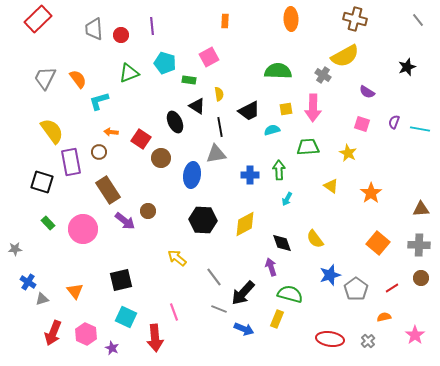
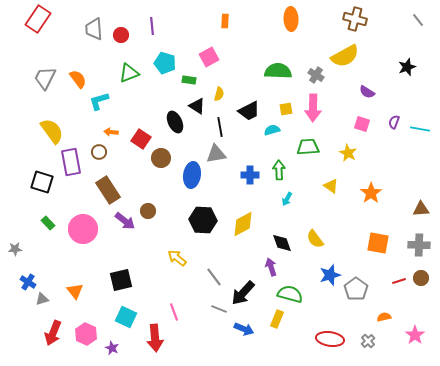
red rectangle at (38, 19): rotated 12 degrees counterclockwise
gray cross at (323, 75): moved 7 px left
yellow semicircle at (219, 94): rotated 24 degrees clockwise
yellow diamond at (245, 224): moved 2 px left
orange square at (378, 243): rotated 30 degrees counterclockwise
red line at (392, 288): moved 7 px right, 7 px up; rotated 16 degrees clockwise
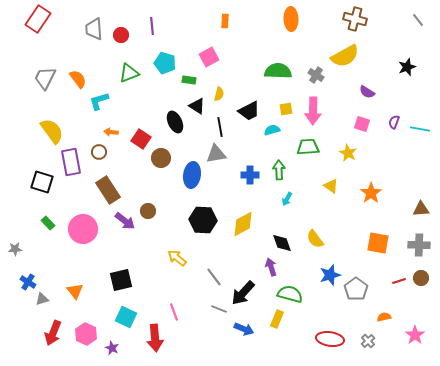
pink arrow at (313, 108): moved 3 px down
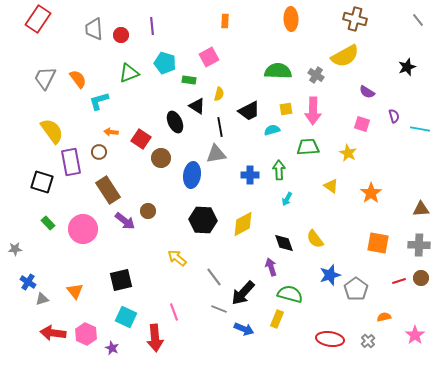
purple semicircle at (394, 122): moved 6 px up; rotated 144 degrees clockwise
black diamond at (282, 243): moved 2 px right
red arrow at (53, 333): rotated 75 degrees clockwise
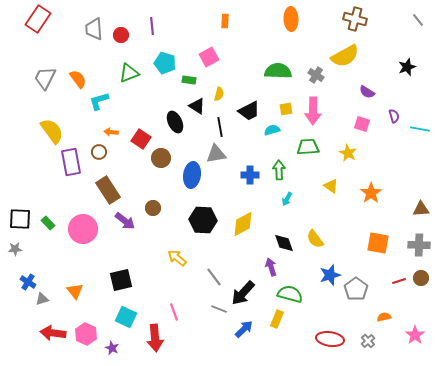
black square at (42, 182): moved 22 px left, 37 px down; rotated 15 degrees counterclockwise
brown circle at (148, 211): moved 5 px right, 3 px up
blue arrow at (244, 329): rotated 66 degrees counterclockwise
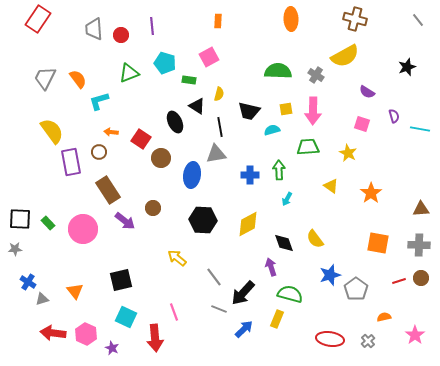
orange rectangle at (225, 21): moved 7 px left
black trapezoid at (249, 111): rotated 40 degrees clockwise
yellow diamond at (243, 224): moved 5 px right
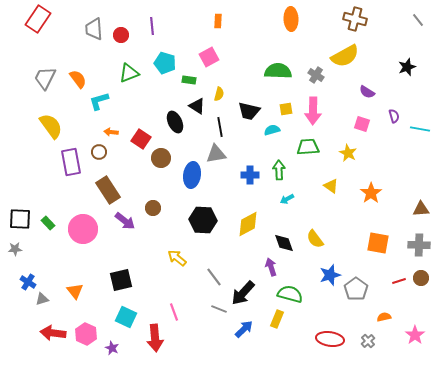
yellow semicircle at (52, 131): moved 1 px left, 5 px up
cyan arrow at (287, 199): rotated 32 degrees clockwise
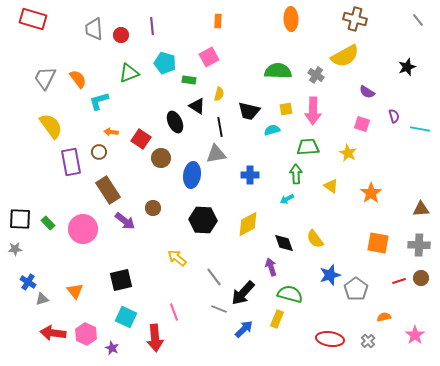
red rectangle at (38, 19): moved 5 px left; rotated 72 degrees clockwise
green arrow at (279, 170): moved 17 px right, 4 px down
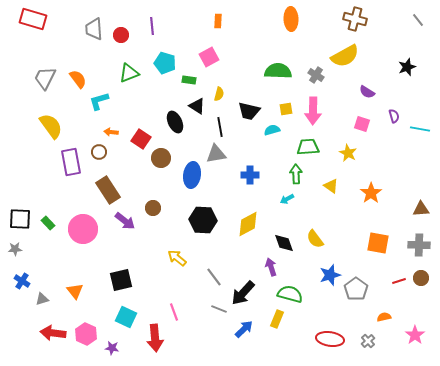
blue cross at (28, 282): moved 6 px left, 1 px up
purple star at (112, 348): rotated 16 degrees counterclockwise
